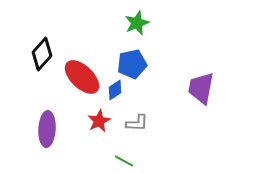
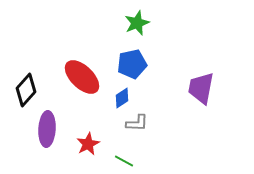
black diamond: moved 16 px left, 36 px down
blue diamond: moved 7 px right, 8 px down
red star: moved 11 px left, 23 px down
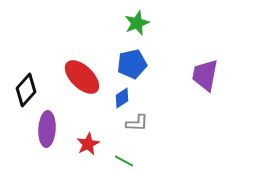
purple trapezoid: moved 4 px right, 13 px up
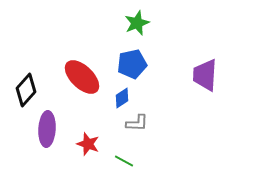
purple trapezoid: rotated 8 degrees counterclockwise
red star: rotated 25 degrees counterclockwise
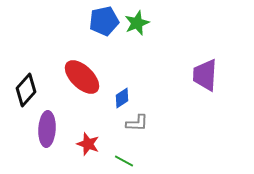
blue pentagon: moved 28 px left, 43 px up
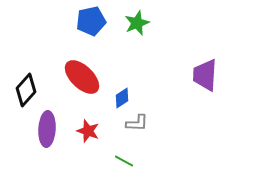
blue pentagon: moved 13 px left
red star: moved 13 px up
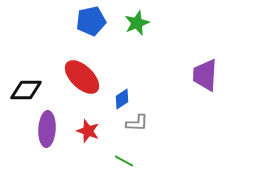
black diamond: rotated 48 degrees clockwise
blue diamond: moved 1 px down
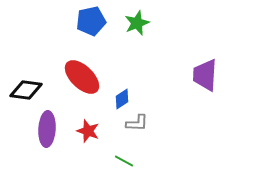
black diamond: rotated 8 degrees clockwise
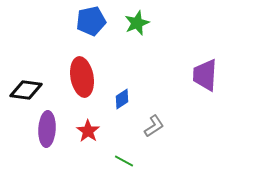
red ellipse: rotated 36 degrees clockwise
gray L-shape: moved 17 px right, 3 px down; rotated 35 degrees counterclockwise
red star: rotated 15 degrees clockwise
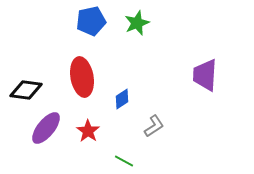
purple ellipse: moved 1 px left, 1 px up; rotated 36 degrees clockwise
